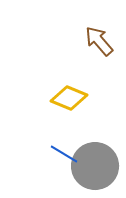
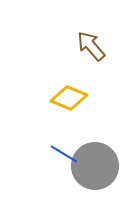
brown arrow: moved 8 px left, 5 px down
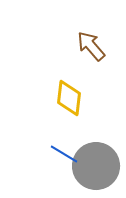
yellow diamond: rotated 75 degrees clockwise
gray circle: moved 1 px right
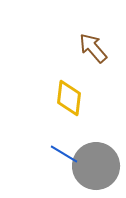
brown arrow: moved 2 px right, 2 px down
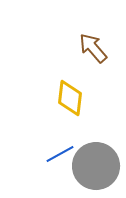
yellow diamond: moved 1 px right
blue line: moved 4 px left; rotated 60 degrees counterclockwise
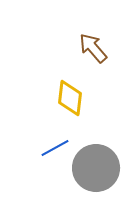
blue line: moved 5 px left, 6 px up
gray circle: moved 2 px down
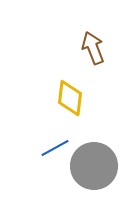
brown arrow: rotated 20 degrees clockwise
gray circle: moved 2 px left, 2 px up
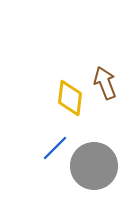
brown arrow: moved 12 px right, 35 px down
blue line: rotated 16 degrees counterclockwise
